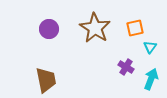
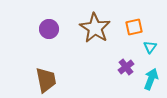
orange square: moved 1 px left, 1 px up
purple cross: rotated 21 degrees clockwise
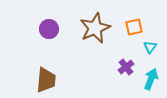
brown star: rotated 16 degrees clockwise
brown trapezoid: rotated 16 degrees clockwise
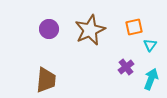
brown star: moved 5 px left, 2 px down
cyan triangle: moved 2 px up
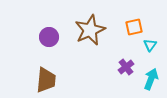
purple circle: moved 8 px down
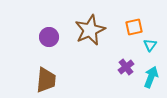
cyan arrow: moved 2 px up
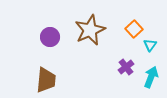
orange square: moved 2 px down; rotated 30 degrees counterclockwise
purple circle: moved 1 px right
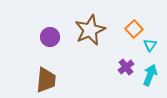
cyan arrow: moved 1 px left, 2 px up
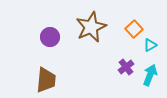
brown star: moved 1 px right, 3 px up
cyan triangle: rotated 24 degrees clockwise
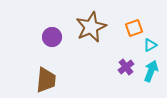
orange square: moved 1 px up; rotated 24 degrees clockwise
purple circle: moved 2 px right
cyan arrow: moved 1 px right, 4 px up
